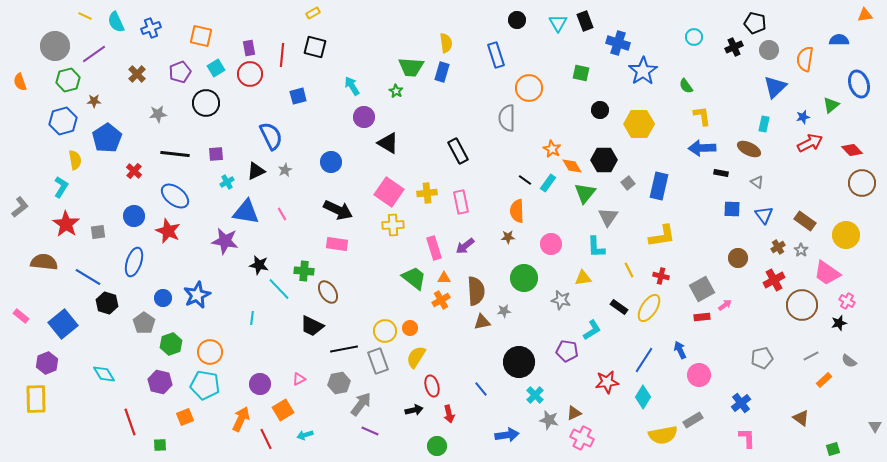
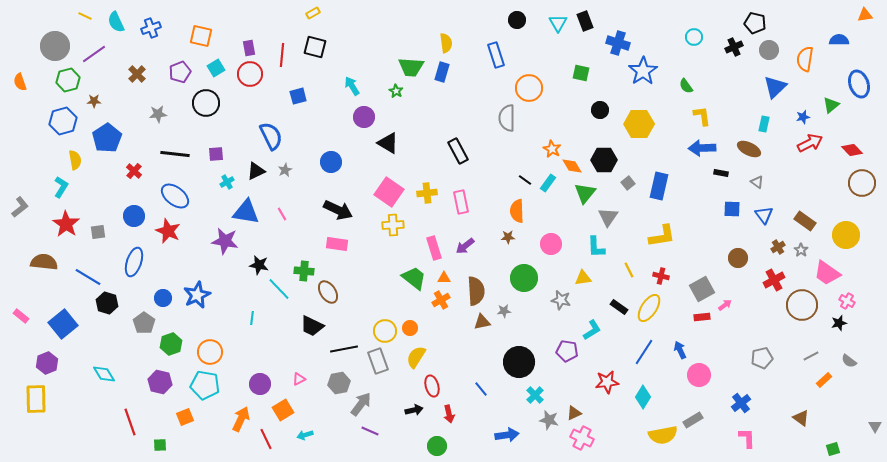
blue line at (644, 360): moved 8 px up
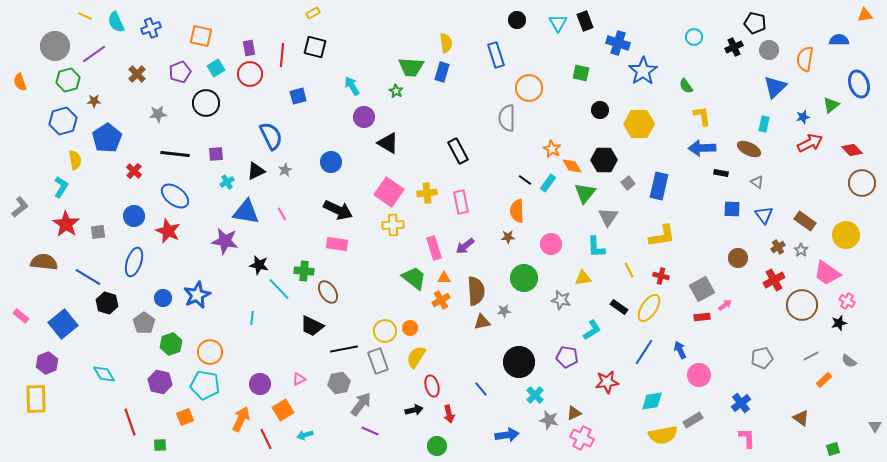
purple pentagon at (567, 351): moved 6 px down
cyan diamond at (643, 397): moved 9 px right, 4 px down; rotated 50 degrees clockwise
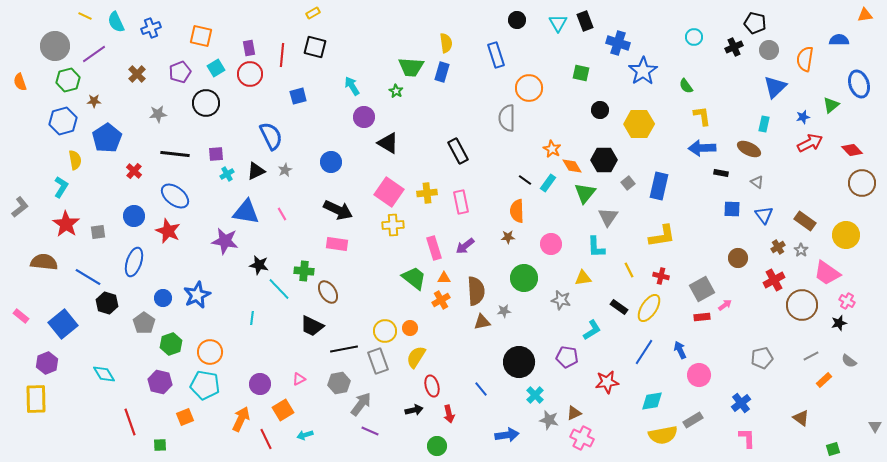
cyan cross at (227, 182): moved 8 px up
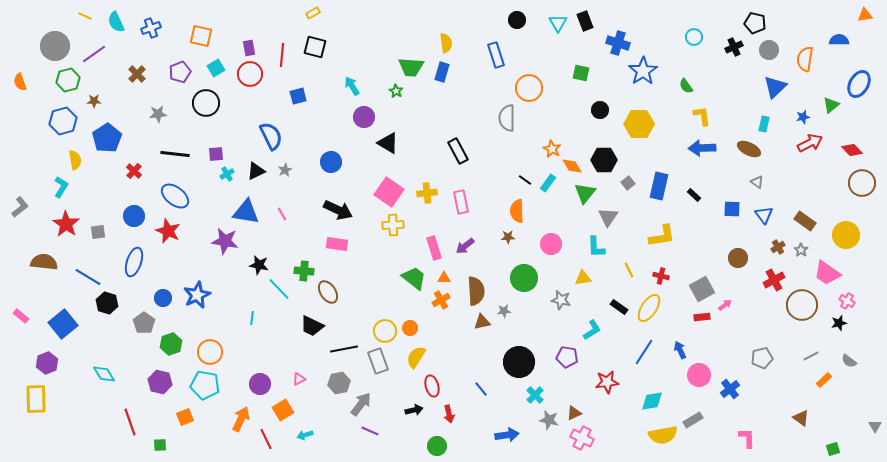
blue ellipse at (859, 84): rotated 48 degrees clockwise
black rectangle at (721, 173): moved 27 px left, 22 px down; rotated 32 degrees clockwise
blue cross at (741, 403): moved 11 px left, 14 px up
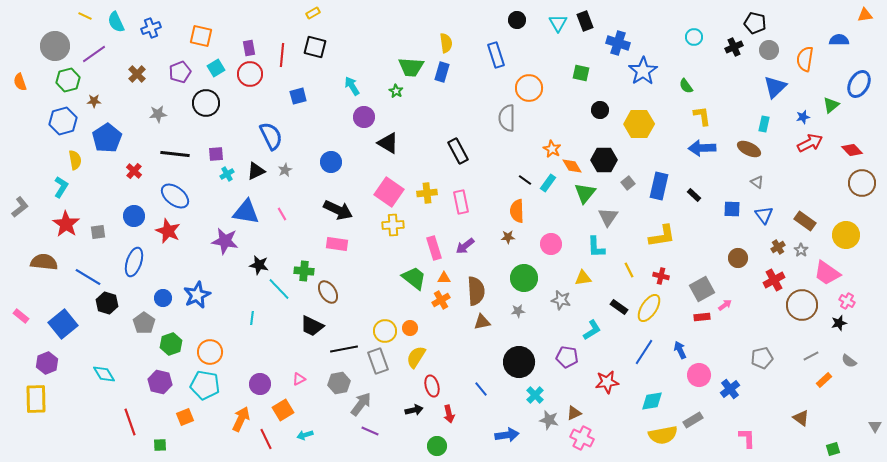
gray star at (504, 311): moved 14 px right
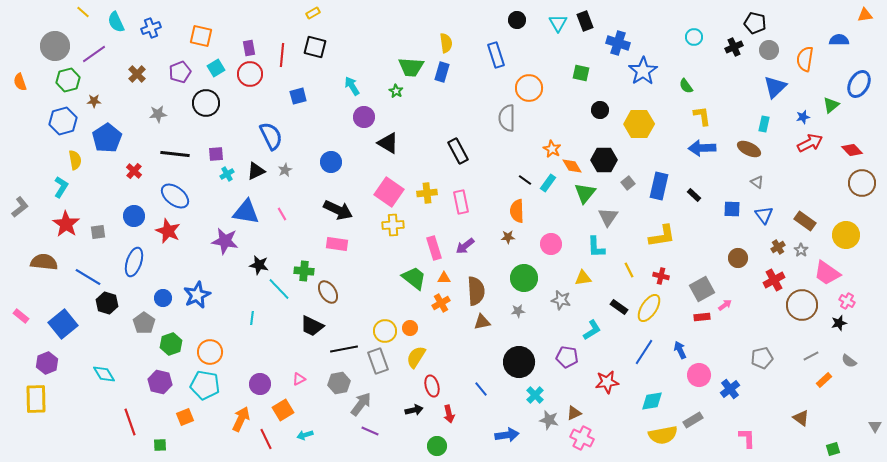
yellow line at (85, 16): moved 2 px left, 4 px up; rotated 16 degrees clockwise
orange cross at (441, 300): moved 3 px down
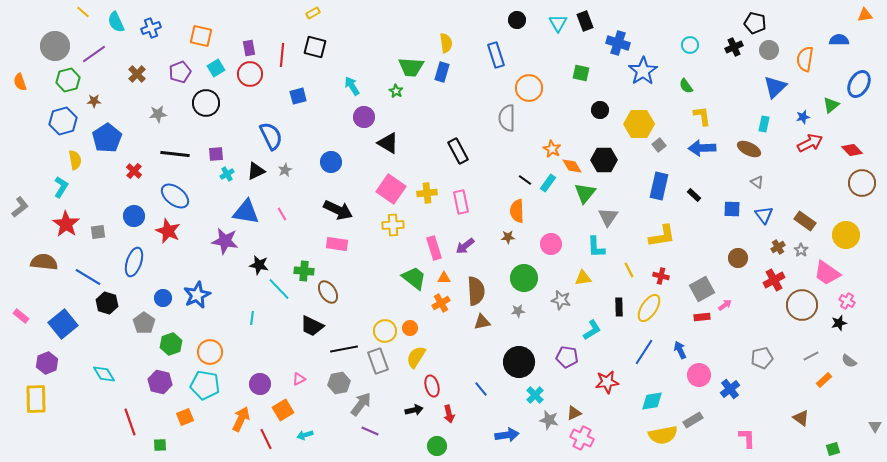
cyan circle at (694, 37): moved 4 px left, 8 px down
gray square at (628, 183): moved 31 px right, 38 px up
pink square at (389, 192): moved 2 px right, 3 px up
black rectangle at (619, 307): rotated 54 degrees clockwise
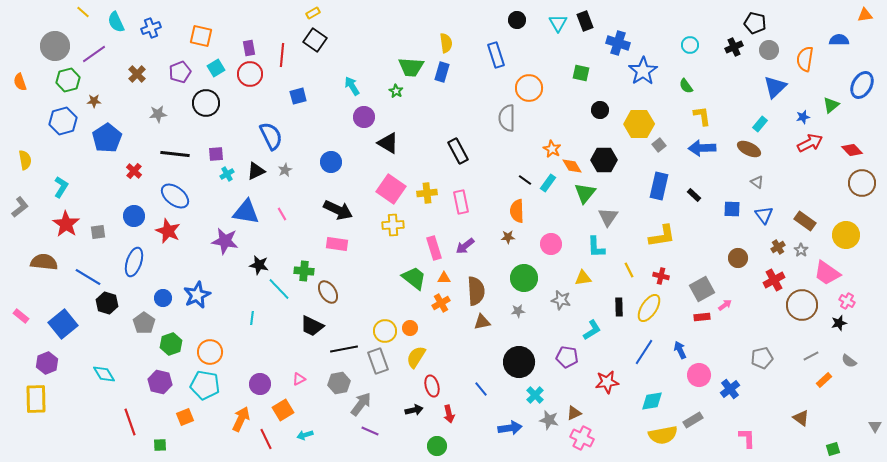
black square at (315, 47): moved 7 px up; rotated 20 degrees clockwise
blue ellipse at (859, 84): moved 3 px right, 1 px down
cyan rectangle at (764, 124): moved 4 px left; rotated 28 degrees clockwise
yellow semicircle at (75, 160): moved 50 px left
blue arrow at (507, 435): moved 3 px right, 7 px up
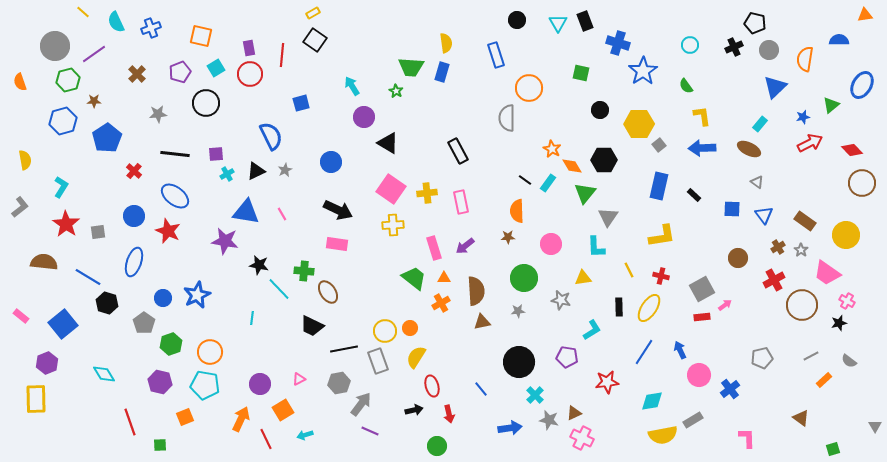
blue square at (298, 96): moved 3 px right, 7 px down
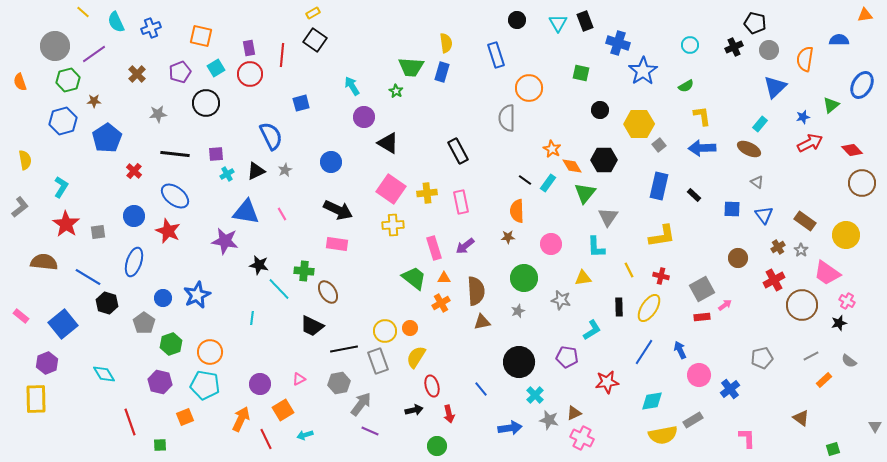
green semicircle at (686, 86): rotated 84 degrees counterclockwise
gray star at (518, 311): rotated 16 degrees counterclockwise
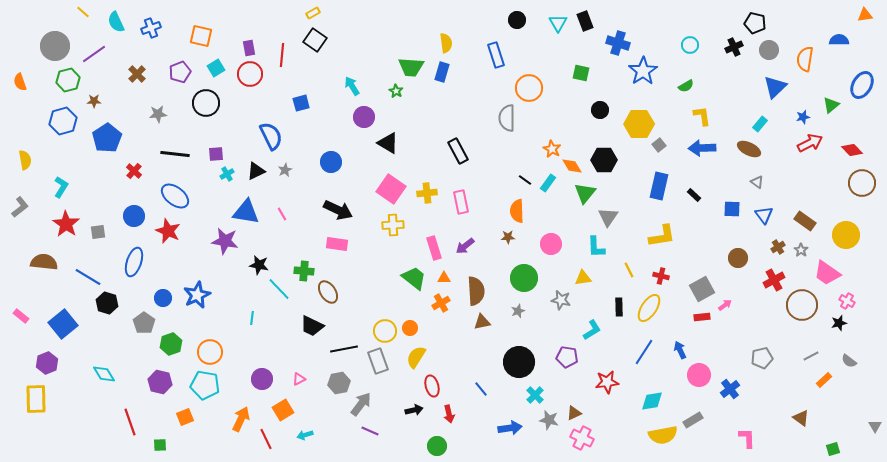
purple circle at (260, 384): moved 2 px right, 5 px up
